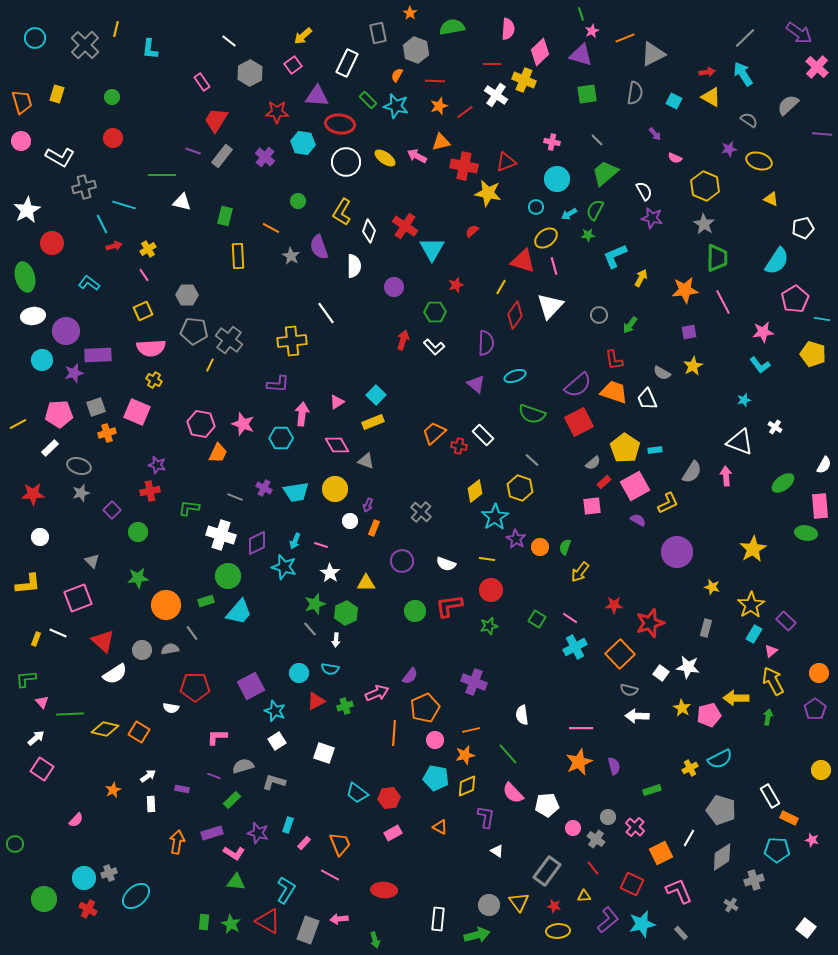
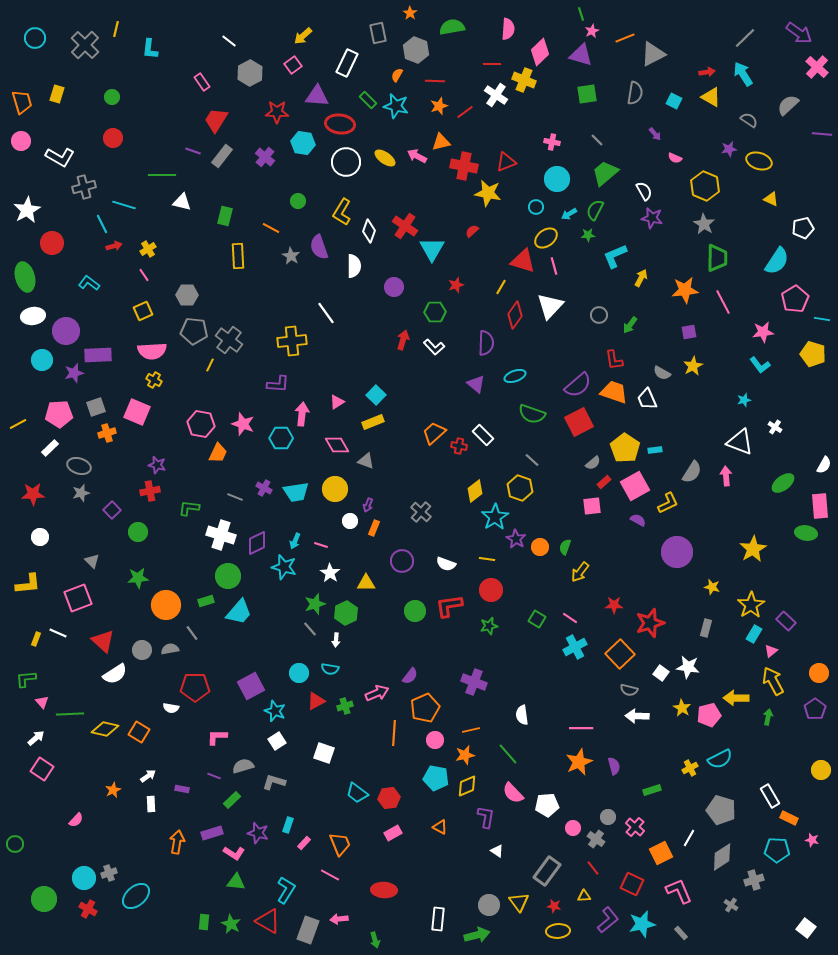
pink semicircle at (151, 348): moved 1 px right, 3 px down
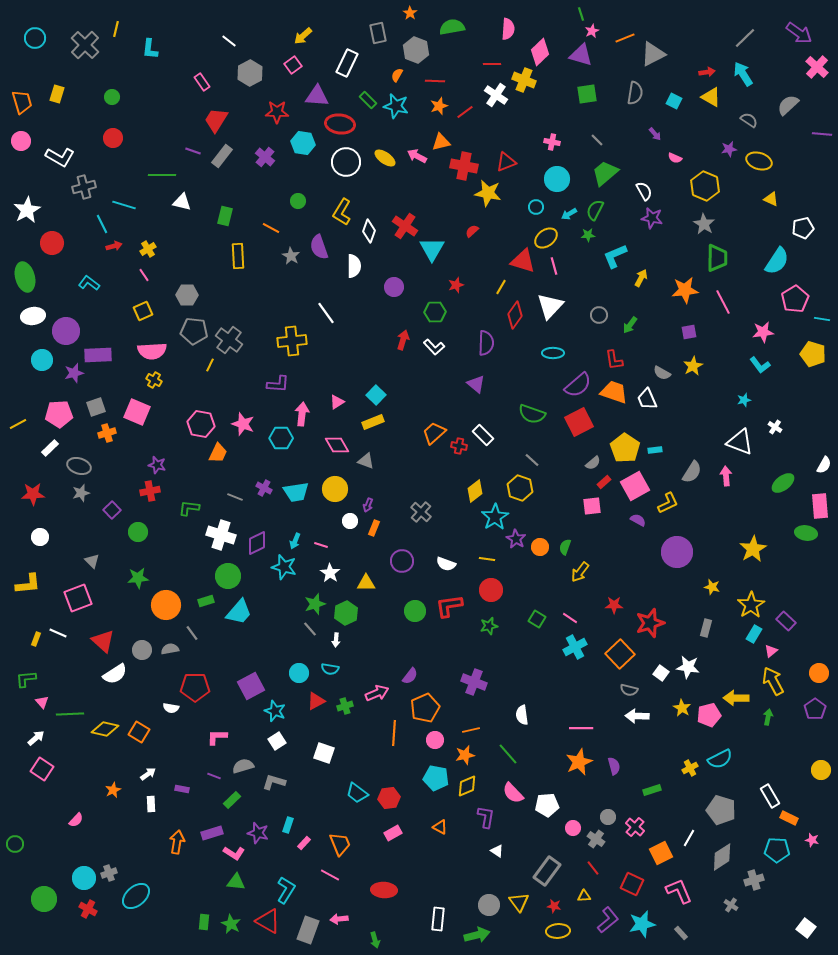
cyan ellipse at (515, 376): moved 38 px right, 23 px up; rotated 20 degrees clockwise
white arrow at (148, 776): moved 2 px up
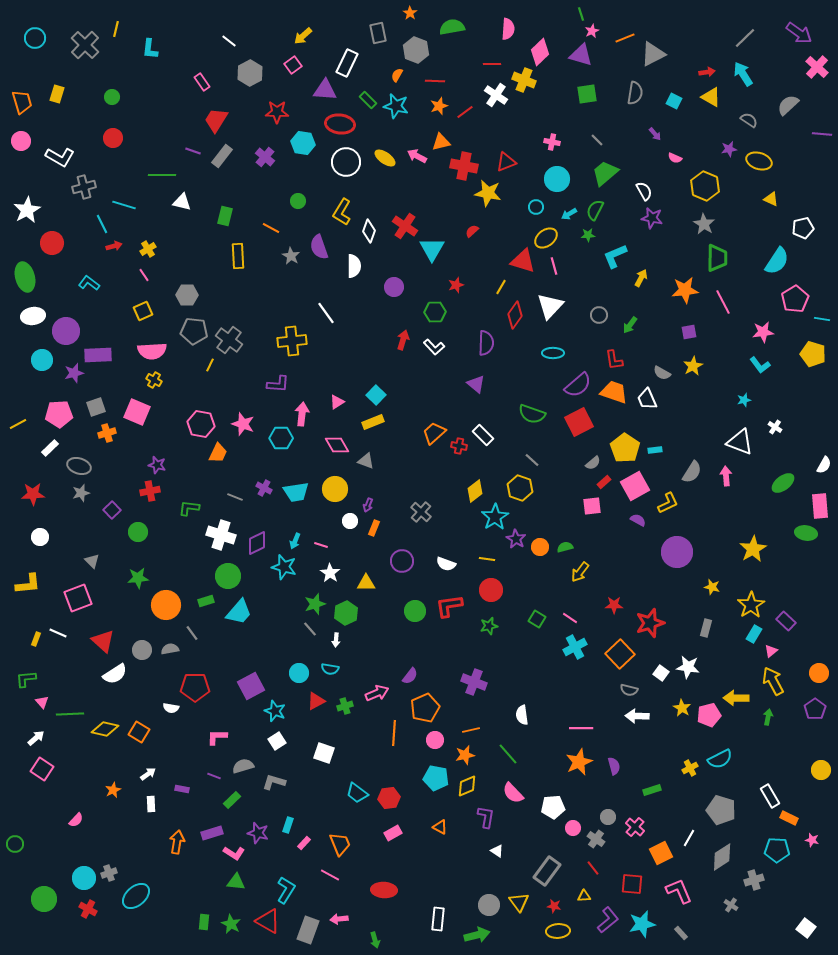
purple triangle at (317, 96): moved 8 px right, 6 px up
green semicircle at (565, 547): rotated 56 degrees clockwise
white pentagon at (547, 805): moved 6 px right, 2 px down
red square at (632, 884): rotated 20 degrees counterclockwise
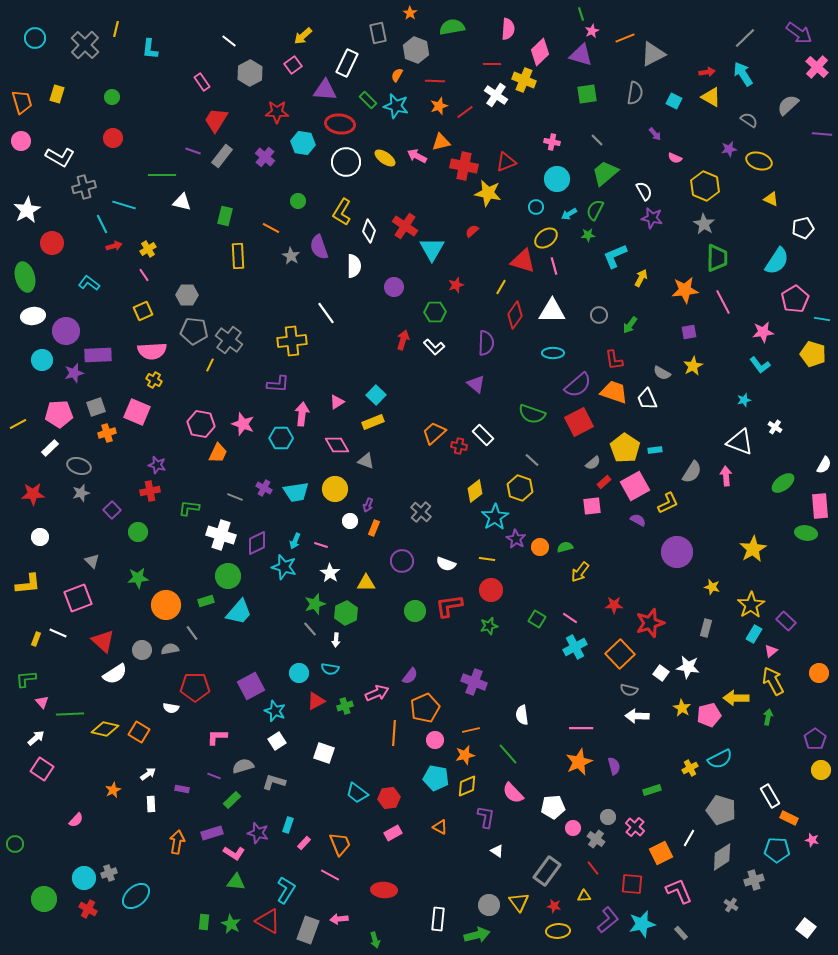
white triangle at (550, 306): moved 2 px right, 5 px down; rotated 48 degrees clockwise
purple pentagon at (815, 709): moved 30 px down
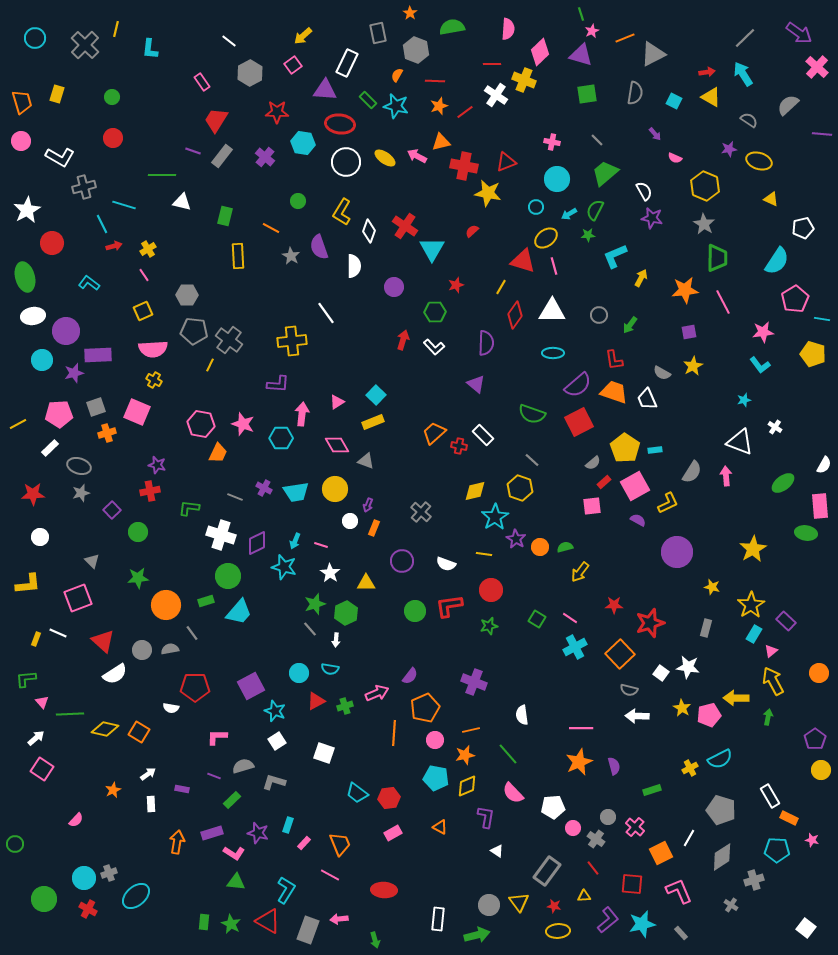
pink semicircle at (152, 351): moved 1 px right, 2 px up
yellow diamond at (475, 491): rotated 25 degrees clockwise
yellow line at (487, 559): moved 3 px left, 5 px up
